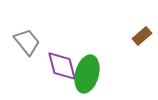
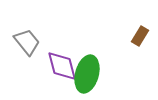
brown rectangle: moved 2 px left; rotated 18 degrees counterclockwise
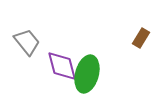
brown rectangle: moved 1 px right, 2 px down
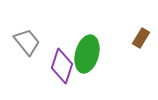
purple diamond: rotated 32 degrees clockwise
green ellipse: moved 20 px up
